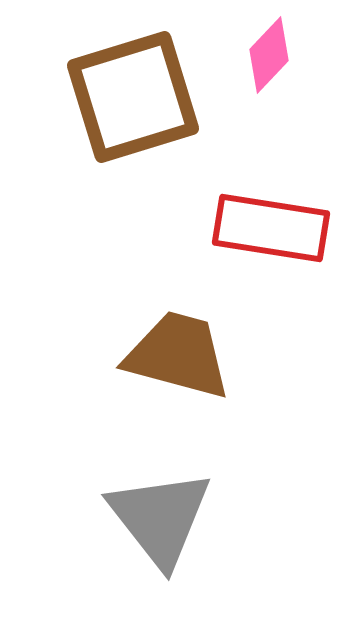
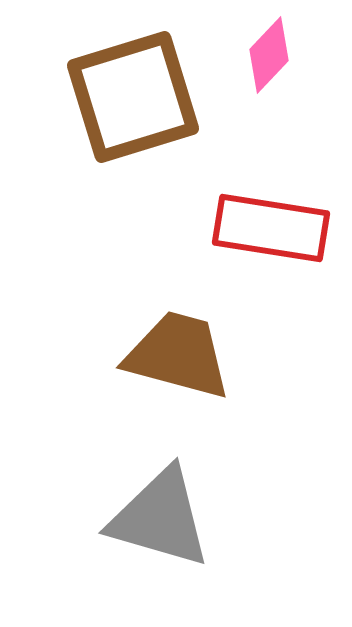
gray triangle: rotated 36 degrees counterclockwise
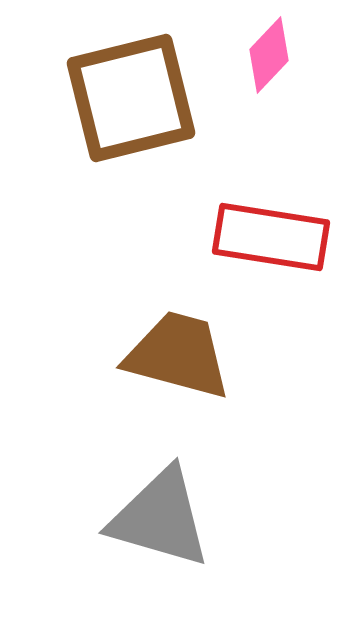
brown square: moved 2 px left, 1 px down; rotated 3 degrees clockwise
red rectangle: moved 9 px down
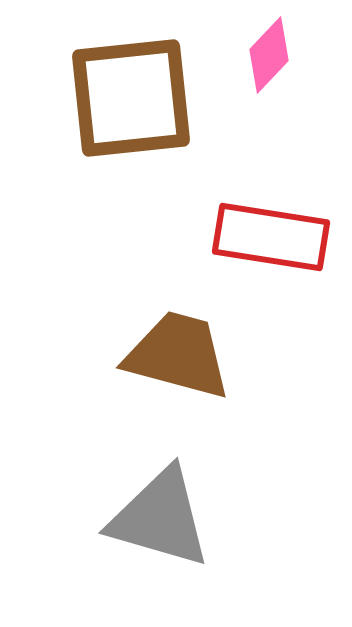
brown square: rotated 8 degrees clockwise
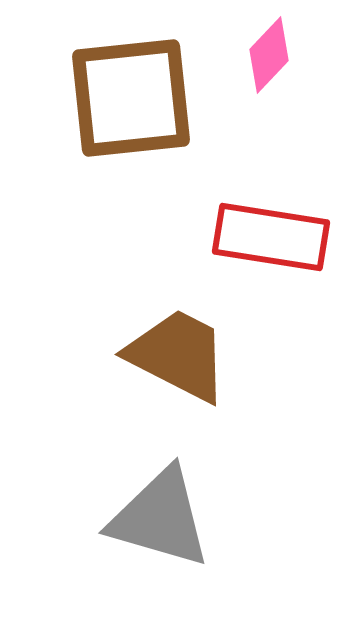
brown trapezoid: rotated 12 degrees clockwise
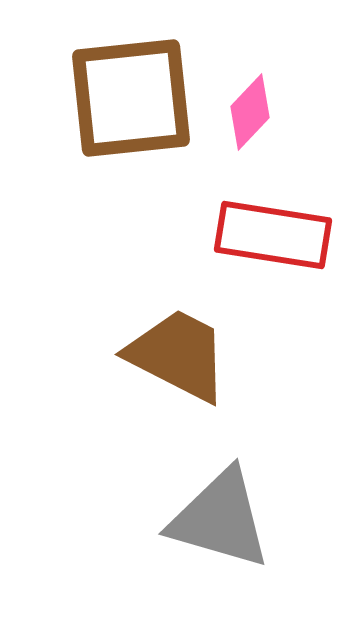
pink diamond: moved 19 px left, 57 px down
red rectangle: moved 2 px right, 2 px up
gray triangle: moved 60 px right, 1 px down
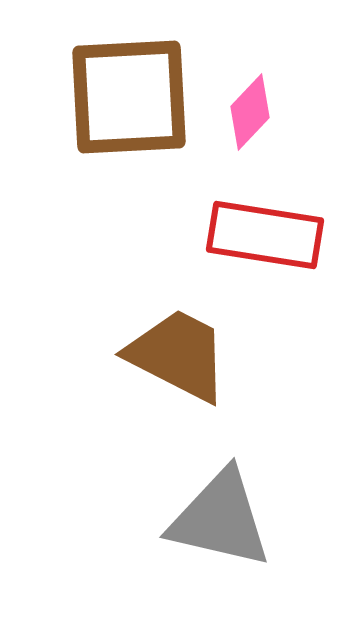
brown square: moved 2 px left, 1 px up; rotated 3 degrees clockwise
red rectangle: moved 8 px left
gray triangle: rotated 3 degrees counterclockwise
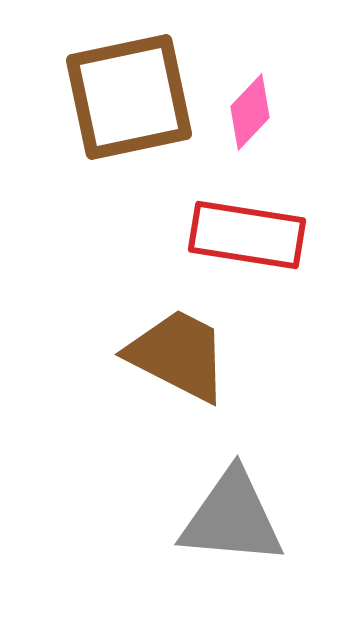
brown square: rotated 9 degrees counterclockwise
red rectangle: moved 18 px left
gray triangle: moved 12 px right, 1 px up; rotated 8 degrees counterclockwise
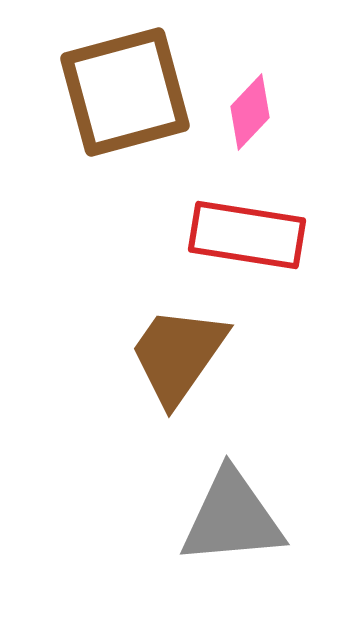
brown square: moved 4 px left, 5 px up; rotated 3 degrees counterclockwise
brown trapezoid: rotated 82 degrees counterclockwise
gray triangle: rotated 10 degrees counterclockwise
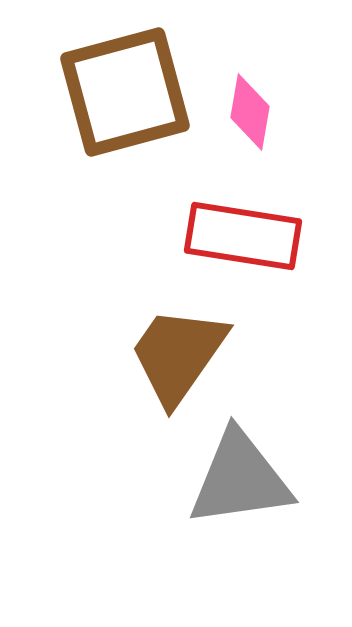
pink diamond: rotated 34 degrees counterclockwise
red rectangle: moved 4 px left, 1 px down
gray triangle: moved 8 px right, 39 px up; rotated 3 degrees counterclockwise
